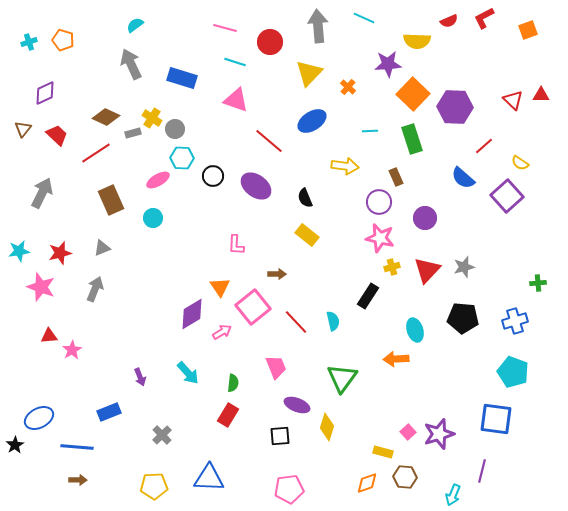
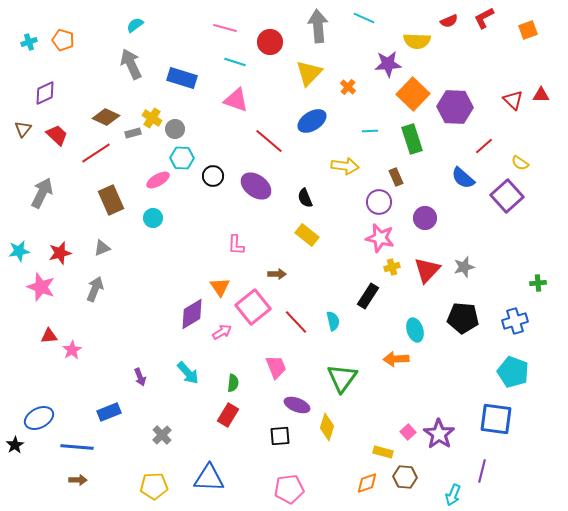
purple star at (439, 434): rotated 20 degrees counterclockwise
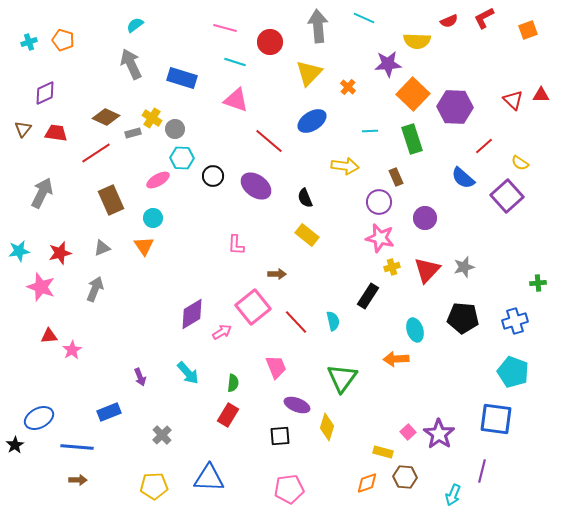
red trapezoid at (57, 135): moved 1 px left, 2 px up; rotated 35 degrees counterclockwise
orange triangle at (220, 287): moved 76 px left, 41 px up
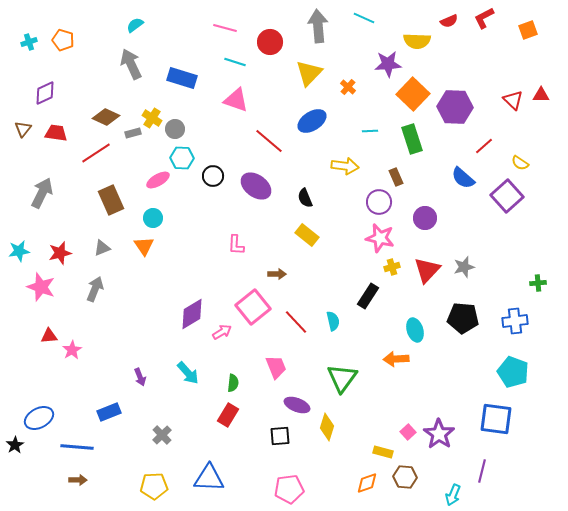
blue cross at (515, 321): rotated 10 degrees clockwise
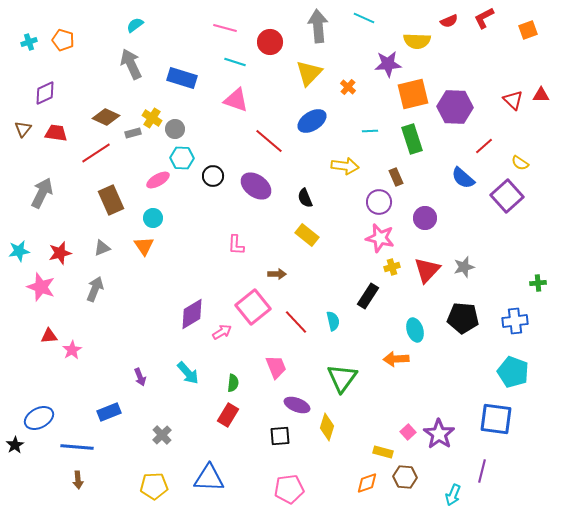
orange square at (413, 94): rotated 32 degrees clockwise
brown arrow at (78, 480): rotated 84 degrees clockwise
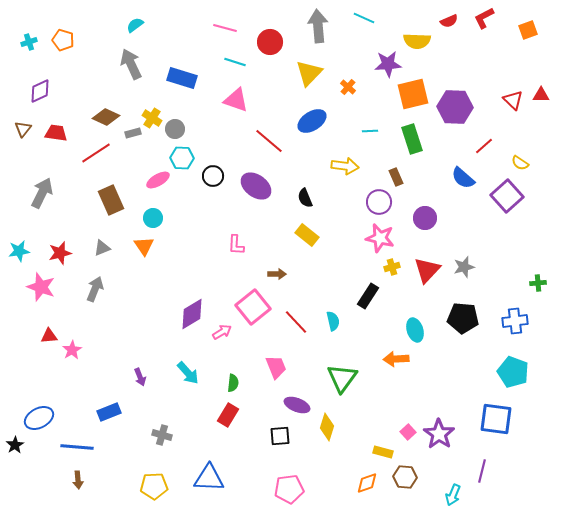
purple diamond at (45, 93): moved 5 px left, 2 px up
gray cross at (162, 435): rotated 30 degrees counterclockwise
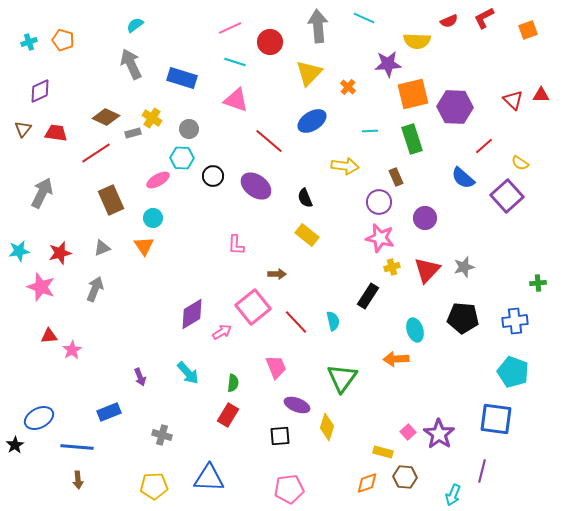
pink line at (225, 28): moved 5 px right; rotated 40 degrees counterclockwise
gray circle at (175, 129): moved 14 px right
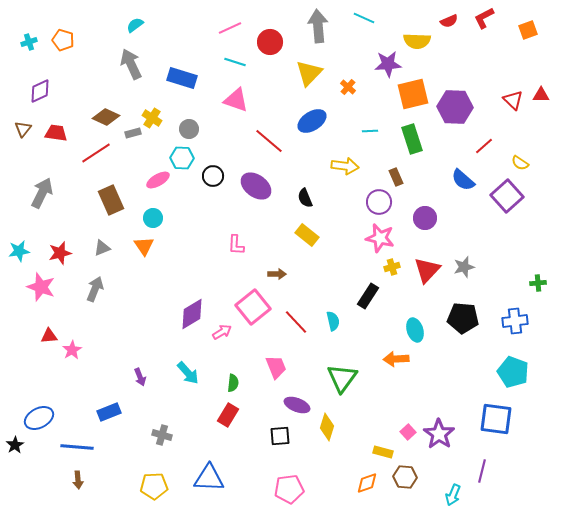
blue semicircle at (463, 178): moved 2 px down
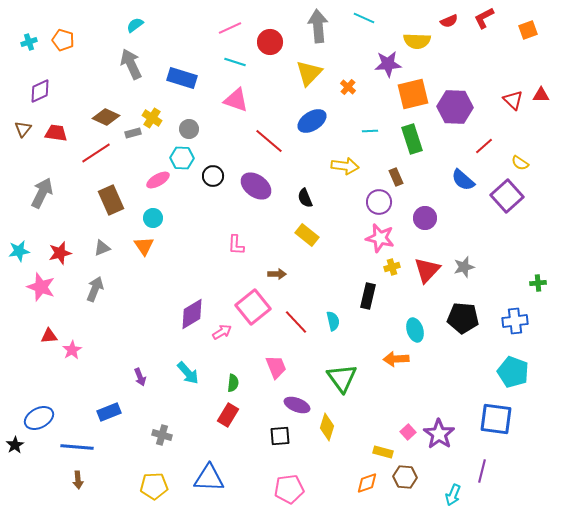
black rectangle at (368, 296): rotated 20 degrees counterclockwise
green triangle at (342, 378): rotated 12 degrees counterclockwise
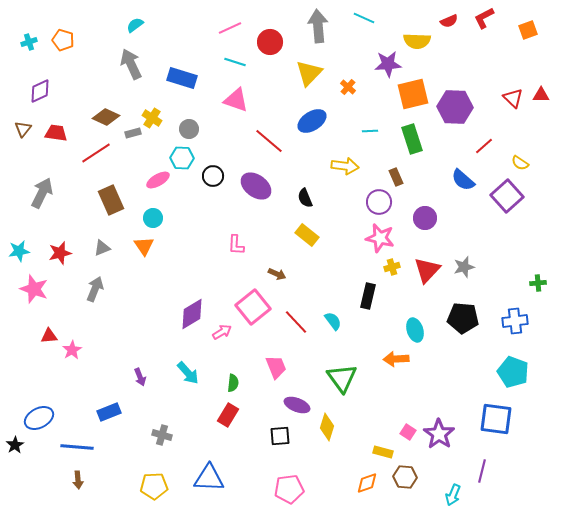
red triangle at (513, 100): moved 2 px up
brown arrow at (277, 274): rotated 24 degrees clockwise
pink star at (41, 287): moved 7 px left, 2 px down
cyan semicircle at (333, 321): rotated 24 degrees counterclockwise
pink square at (408, 432): rotated 14 degrees counterclockwise
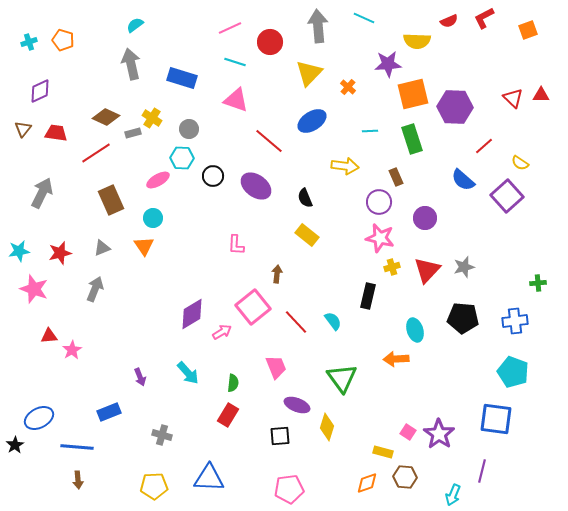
gray arrow at (131, 64): rotated 12 degrees clockwise
brown arrow at (277, 274): rotated 108 degrees counterclockwise
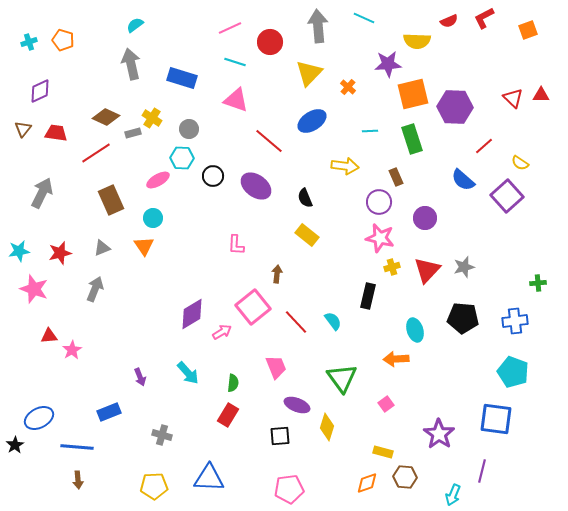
pink square at (408, 432): moved 22 px left, 28 px up; rotated 21 degrees clockwise
